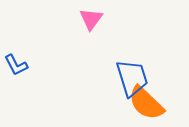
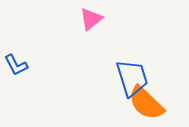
pink triangle: rotated 15 degrees clockwise
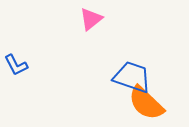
blue trapezoid: moved 1 px up; rotated 54 degrees counterclockwise
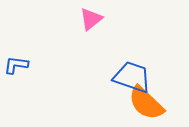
blue L-shape: rotated 125 degrees clockwise
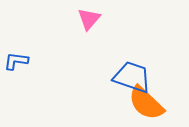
pink triangle: moved 2 px left; rotated 10 degrees counterclockwise
blue L-shape: moved 4 px up
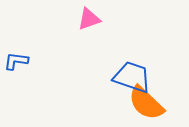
pink triangle: rotated 30 degrees clockwise
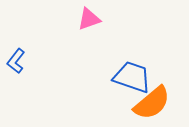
blue L-shape: rotated 60 degrees counterclockwise
orange semicircle: moved 6 px right; rotated 84 degrees counterclockwise
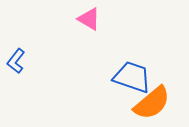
pink triangle: rotated 50 degrees clockwise
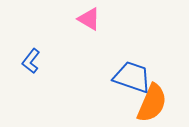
blue L-shape: moved 15 px right
orange semicircle: rotated 27 degrees counterclockwise
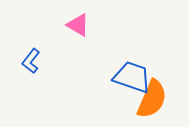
pink triangle: moved 11 px left, 6 px down
orange semicircle: moved 4 px up
